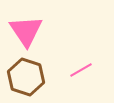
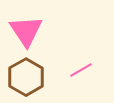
brown hexagon: rotated 12 degrees clockwise
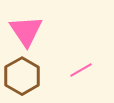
brown hexagon: moved 4 px left, 1 px up
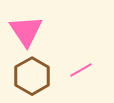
brown hexagon: moved 10 px right
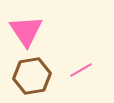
brown hexagon: rotated 21 degrees clockwise
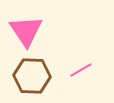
brown hexagon: rotated 12 degrees clockwise
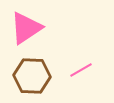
pink triangle: moved 3 px up; rotated 30 degrees clockwise
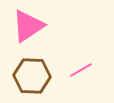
pink triangle: moved 2 px right, 2 px up
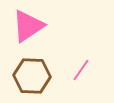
pink line: rotated 25 degrees counterclockwise
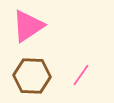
pink line: moved 5 px down
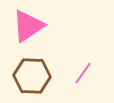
pink line: moved 2 px right, 2 px up
